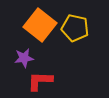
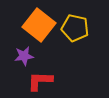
orange square: moved 1 px left
purple star: moved 2 px up
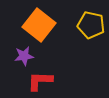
yellow pentagon: moved 16 px right, 3 px up
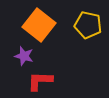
yellow pentagon: moved 3 px left
purple star: rotated 24 degrees clockwise
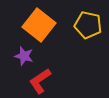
red L-shape: rotated 36 degrees counterclockwise
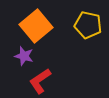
orange square: moved 3 px left, 1 px down; rotated 12 degrees clockwise
